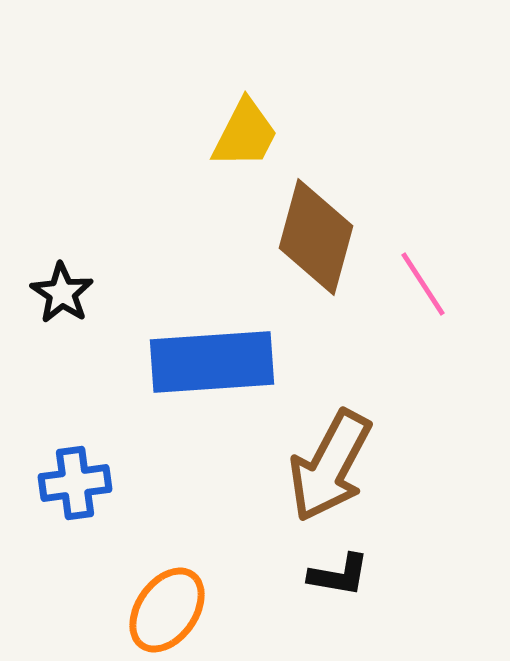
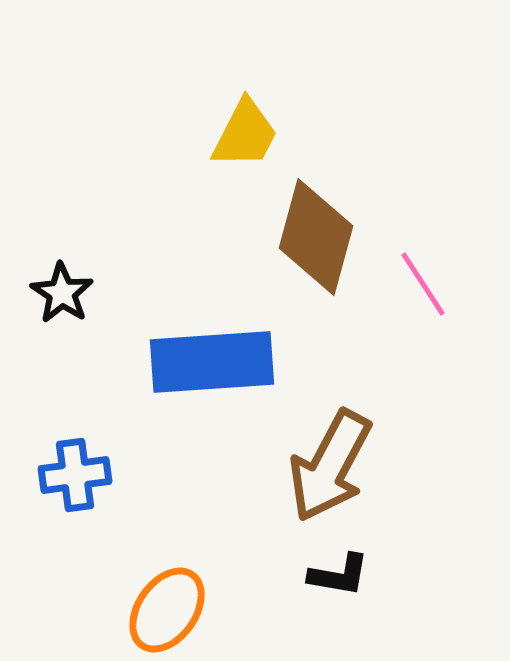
blue cross: moved 8 px up
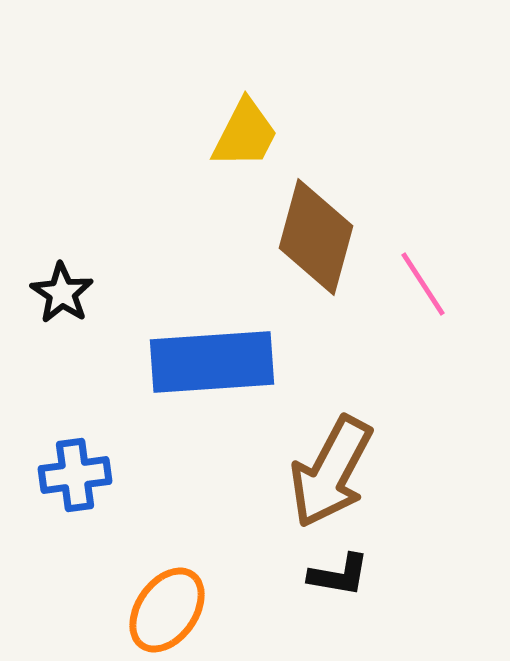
brown arrow: moved 1 px right, 6 px down
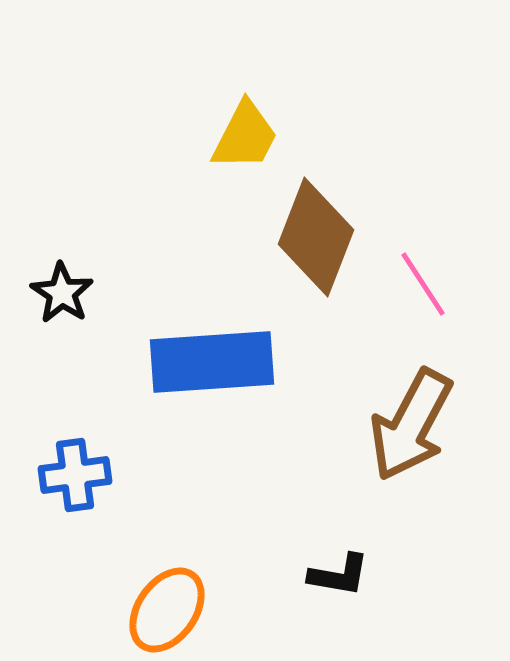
yellow trapezoid: moved 2 px down
brown diamond: rotated 6 degrees clockwise
brown arrow: moved 80 px right, 47 px up
